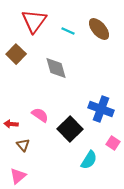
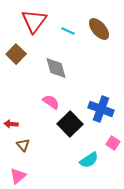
pink semicircle: moved 11 px right, 13 px up
black square: moved 5 px up
cyan semicircle: rotated 24 degrees clockwise
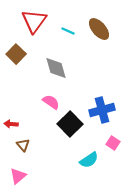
blue cross: moved 1 px right, 1 px down; rotated 35 degrees counterclockwise
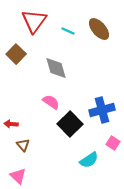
pink triangle: rotated 36 degrees counterclockwise
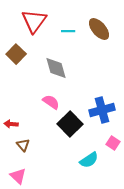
cyan line: rotated 24 degrees counterclockwise
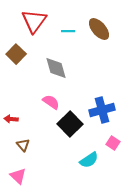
red arrow: moved 5 px up
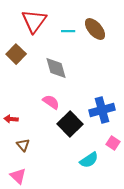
brown ellipse: moved 4 px left
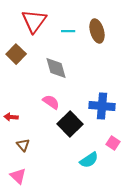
brown ellipse: moved 2 px right, 2 px down; rotated 25 degrees clockwise
blue cross: moved 4 px up; rotated 20 degrees clockwise
red arrow: moved 2 px up
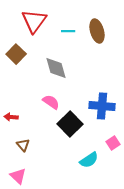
pink square: rotated 24 degrees clockwise
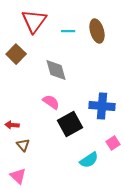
gray diamond: moved 2 px down
red arrow: moved 1 px right, 8 px down
black square: rotated 15 degrees clockwise
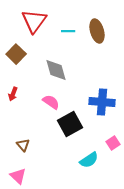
blue cross: moved 4 px up
red arrow: moved 1 px right, 31 px up; rotated 72 degrees counterclockwise
